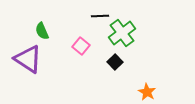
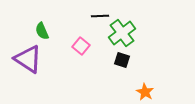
black square: moved 7 px right, 2 px up; rotated 28 degrees counterclockwise
orange star: moved 2 px left
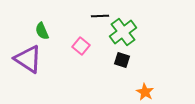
green cross: moved 1 px right, 1 px up
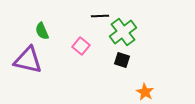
purple triangle: moved 1 px down; rotated 20 degrees counterclockwise
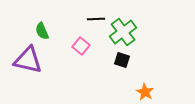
black line: moved 4 px left, 3 px down
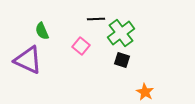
green cross: moved 2 px left, 1 px down
purple triangle: rotated 12 degrees clockwise
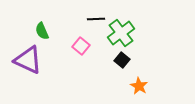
black square: rotated 21 degrees clockwise
orange star: moved 6 px left, 6 px up
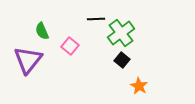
pink square: moved 11 px left
purple triangle: rotated 44 degrees clockwise
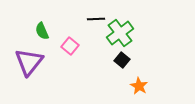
green cross: moved 1 px left
purple triangle: moved 1 px right, 2 px down
